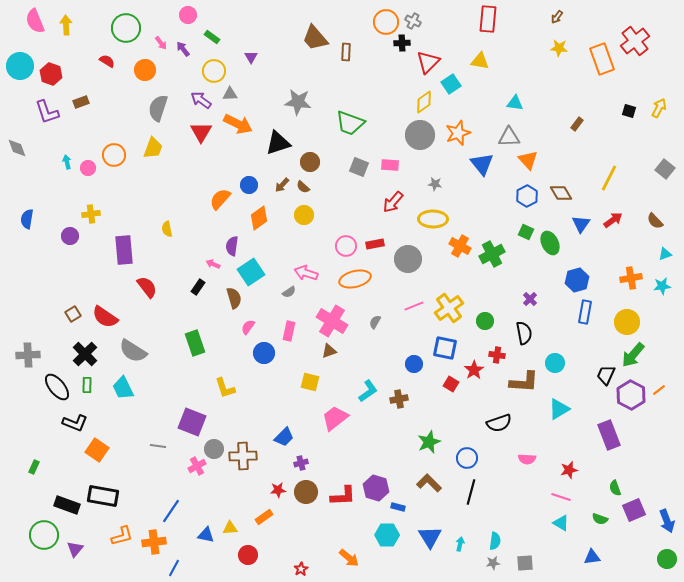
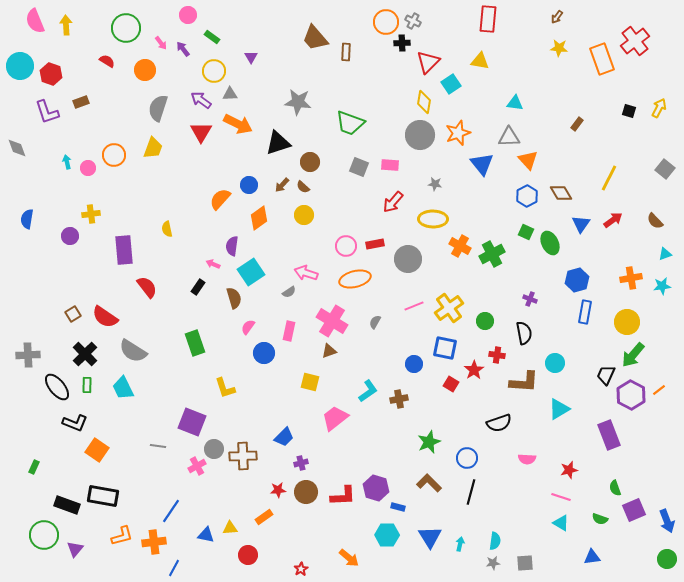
yellow diamond at (424, 102): rotated 45 degrees counterclockwise
purple cross at (530, 299): rotated 24 degrees counterclockwise
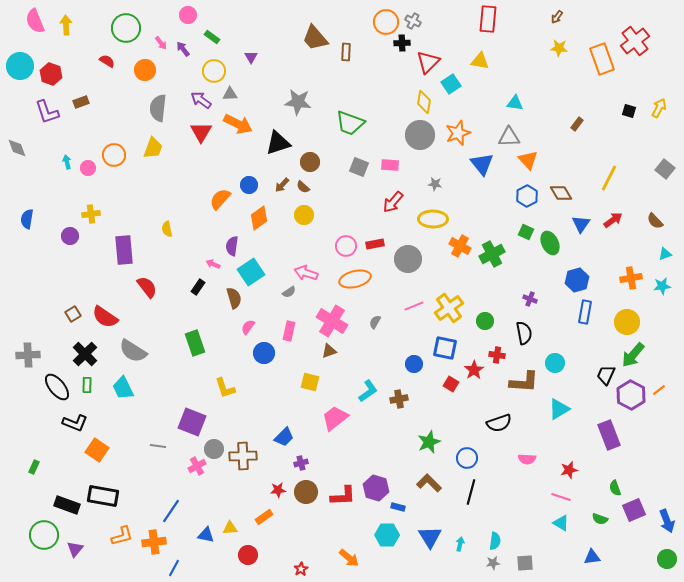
gray semicircle at (158, 108): rotated 12 degrees counterclockwise
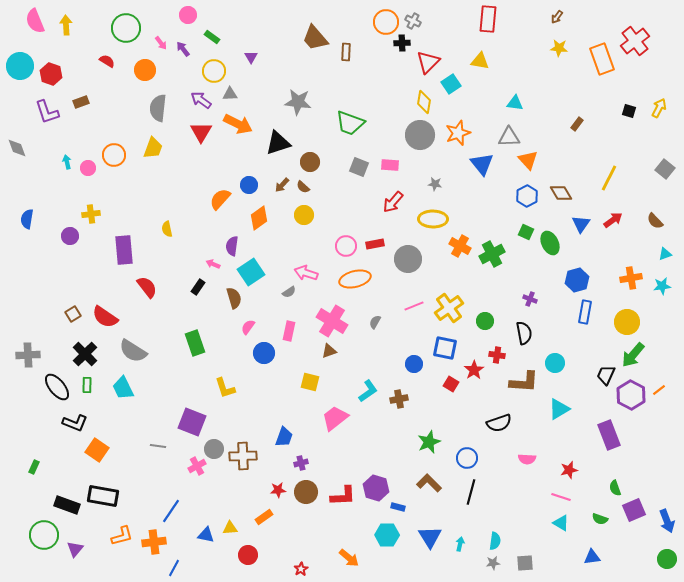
blue trapezoid at (284, 437): rotated 25 degrees counterclockwise
